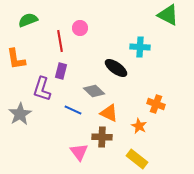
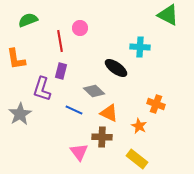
blue line: moved 1 px right
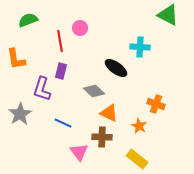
blue line: moved 11 px left, 13 px down
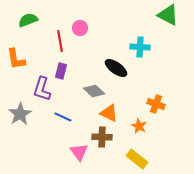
blue line: moved 6 px up
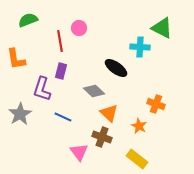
green triangle: moved 6 px left, 13 px down
pink circle: moved 1 px left
orange triangle: rotated 18 degrees clockwise
brown cross: rotated 18 degrees clockwise
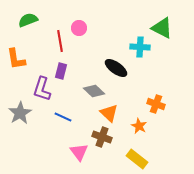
gray star: moved 1 px up
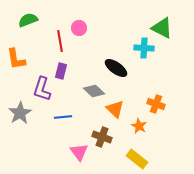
cyan cross: moved 4 px right, 1 px down
orange triangle: moved 6 px right, 4 px up
blue line: rotated 30 degrees counterclockwise
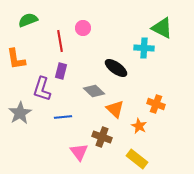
pink circle: moved 4 px right
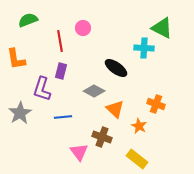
gray diamond: rotated 15 degrees counterclockwise
